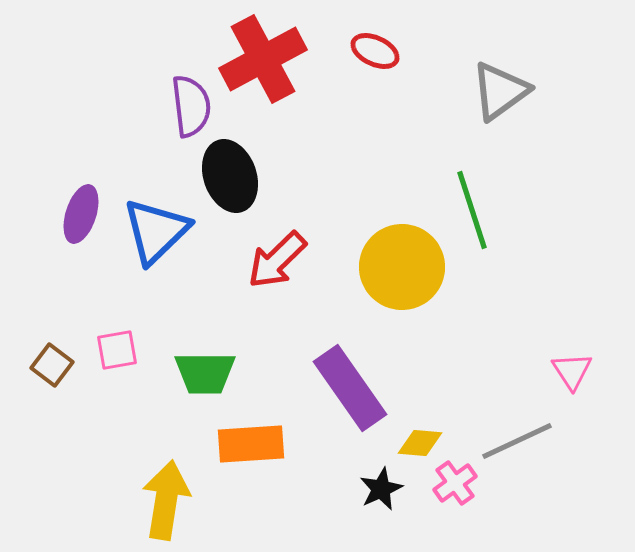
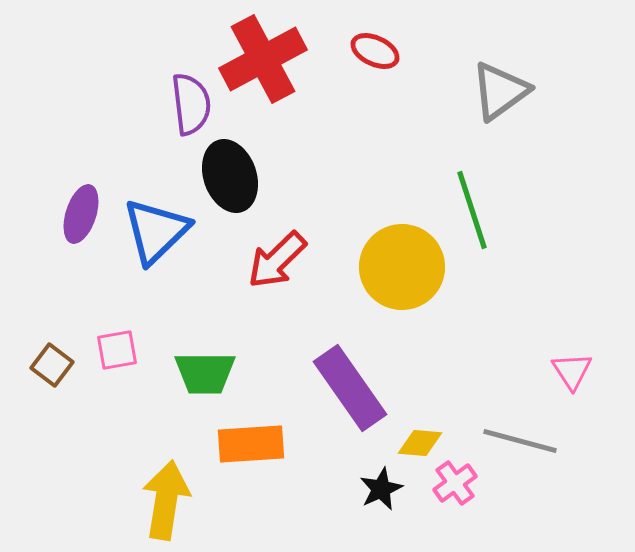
purple semicircle: moved 2 px up
gray line: moved 3 px right; rotated 40 degrees clockwise
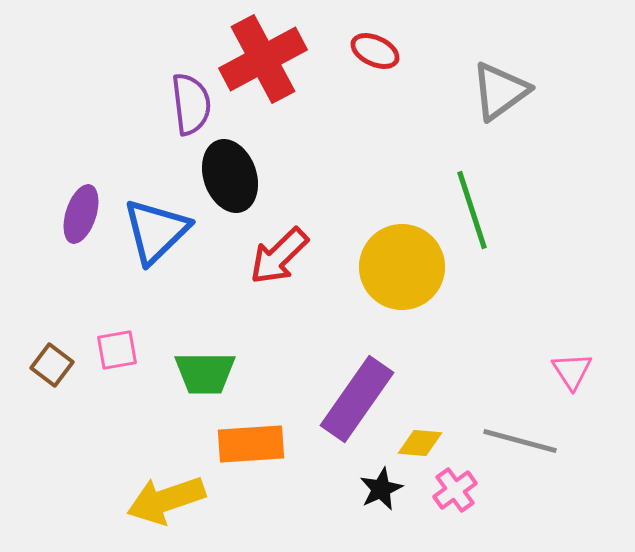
red arrow: moved 2 px right, 4 px up
purple rectangle: moved 7 px right, 11 px down; rotated 70 degrees clockwise
pink cross: moved 7 px down
yellow arrow: rotated 118 degrees counterclockwise
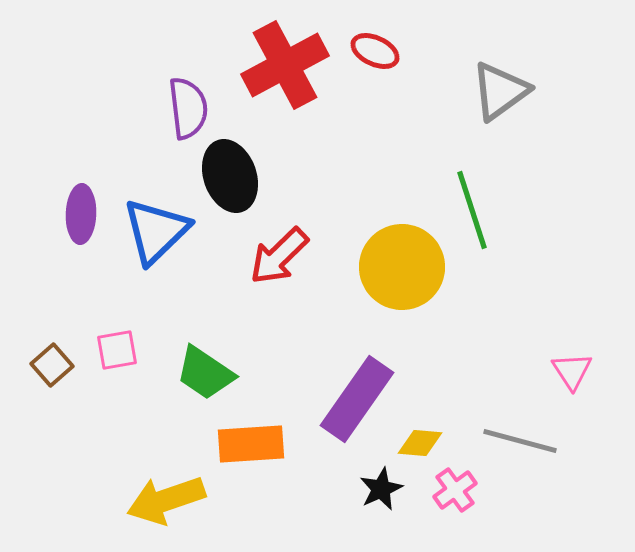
red cross: moved 22 px right, 6 px down
purple semicircle: moved 3 px left, 4 px down
purple ellipse: rotated 16 degrees counterclockwise
brown square: rotated 12 degrees clockwise
green trapezoid: rotated 34 degrees clockwise
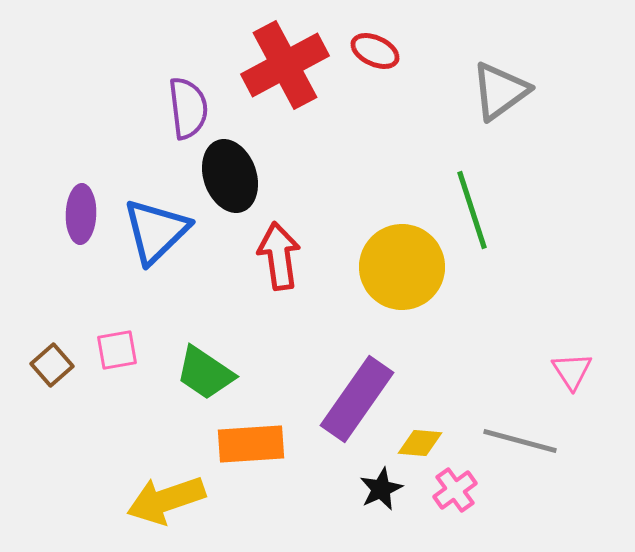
red arrow: rotated 126 degrees clockwise
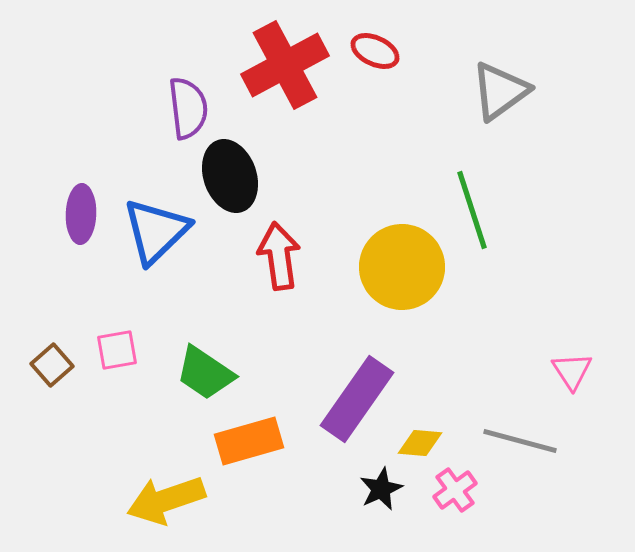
orange rectangle: moved 2 px left, 3 px up; rotated 12 degrees counterclockwise
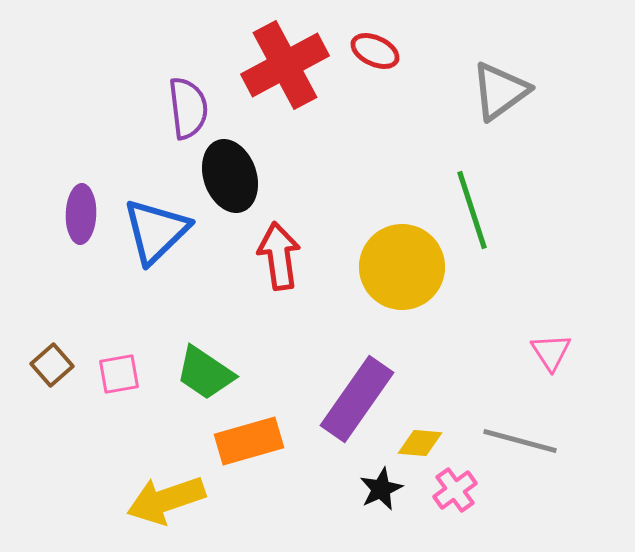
pink square: moved 2 px right, 24 px down
pink triangle: moved 21 px left, 19 px up
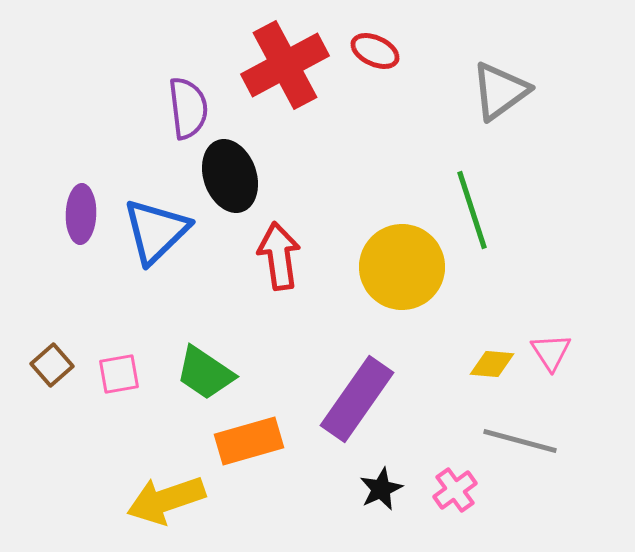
yellow diamond: moved 72 px right, 79 px up
